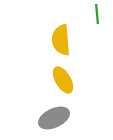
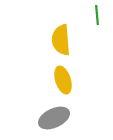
green line: moved 1 px down
yellow ellipse: rotated 12 degrees clockwise
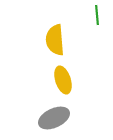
yellow semicircle: moved 6 px left
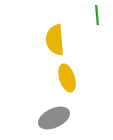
yellow ellipse: moved 4 px right, 2 px up
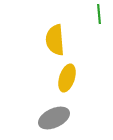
green line: moved 2 px right, 1 px up
yellow ellipse: rotated 36 degrees clockwise
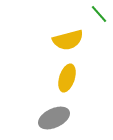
green line: rotated 36 degrees counterclockwise
yellow semicircle: moved 13 px right; rotated 100 degrees counterclockwise
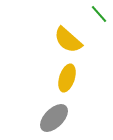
yellow semicircle: rotated 56 degrees clockwise
gray ellipse: rotated 20 degrees counterclockwise
